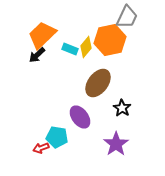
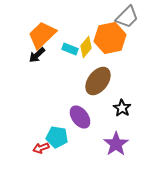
gray trapezoid: rotated 20 degrees clockwise
orange hexagon: moved 2 px up
brown ellipse: moved 2 px up
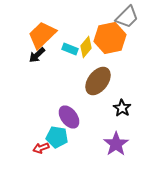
purple ellipse: moved 11 px left
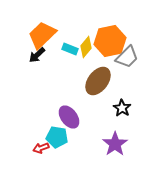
gray trapezoid: moved 40 px down
orange hexagon: moved 3 px down
purple star: moved 1 px left
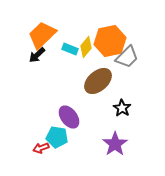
brown ellipse: rotated 12 degrees clockwise
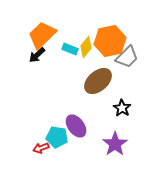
purple ellipse: moved 7 px right, 9 px down
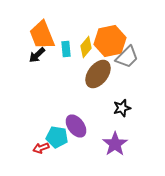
orange trapezoid: rotated 68 degrees counterclockwise
cyan rectangle: moved 4 px left; rotated 63 degrees clockwise
brown ellipse: moved 7 px up; rotated 12 degrees counterclockwise
black star: rotated 24 degrees clockwise
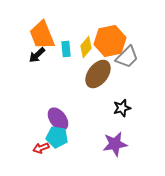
purple ellipse: moved 18 px left, 7 px up
purple star: rotated 25 degrees clockwise
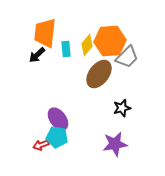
orange trapezoid: moved 3 px right, 2 px up; rotated 28 degrees clockwise
orange hexagon: rotated 8 degrees clockwise
yellow diamond: moved 1 px right, 2 px up
brown ellipse: moved 1 px right
red arrow: moved 3 px up
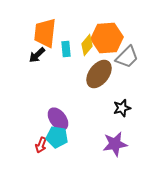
orange hexagon: moved 3 px left, 3 px up
red arrow: rotated 49 degrees counterclockwise
